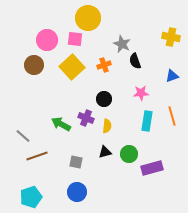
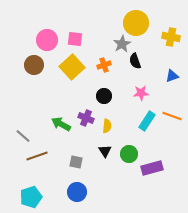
yellow circle: moved 48 px right, 5 px down
gray star: rotated 18 degrees clockwise
black circle: moved 3 px up
orange line: rotated 54 degrees counterclockwise
cyan rectangle: rotated 24 degrees clockwise
black triangle: moved 1 px up; rotated 48 degrees counterclockwise
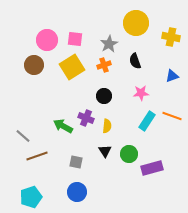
gray star: moved 13 px left
yellow square: rotated 10 degrees clockwise
green arrow: moved 2 px right, 2 px down
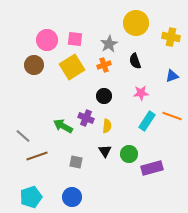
blue circle: moved 5 px left, 5 px down
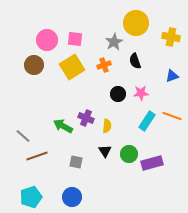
gray star: moved 5 px right, 2 px up
black circle: moved 14 px right, 2 px up
purple rectangle: moved 5 px up
